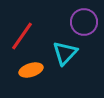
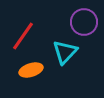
red line: moved 1 px right
cyan triangle: moved 1 px up
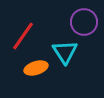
cyan triangle: rotated 16 degrees counterclockwise
orange ellipse: moved 5 px right, 2 px up
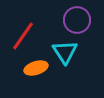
purple circle: moved 7 px left, 2 px up
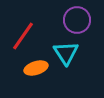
cyan triangle: moved 1 px right, 1 px down
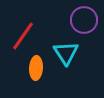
purple circle: moved 7 px right
orange ellipse: rotated 70 degrees counterclockwise
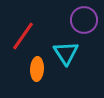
orange ellipse: moved 1 px right, 1 px down
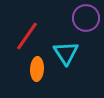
purple circle: moved 2 px right, 2 px up
red line: moved 4 px right
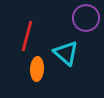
red line: rotated 20 degrees counterclockwise
cyan triangle: rotated 16 degrees counterclockwise
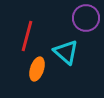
cyan triangle: moved 1 px up
orange ellipse: rotated 15 degrees clockwise
